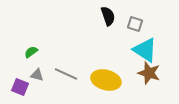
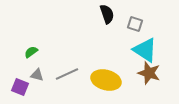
black semicircle: moved 1 px left, 2 px up
gray line: moved 1 px right; rotated 50 degrees counterclockwise
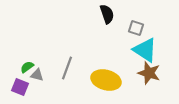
gray square: moved 1 px right, 4 px down
green semicircle: moved 4 px left, 15 px down
gray line: moved 6 px up; rotated 45 degrees counterclockwise
